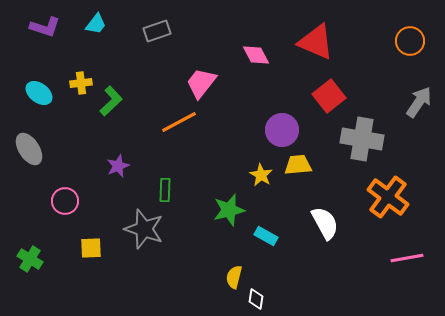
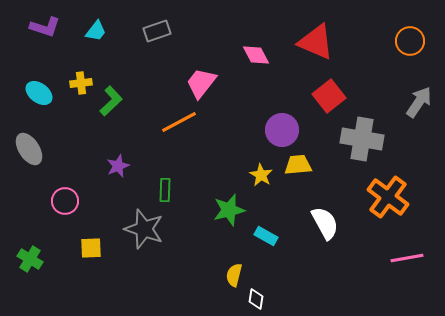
cyan trapezoid: moved 7 px down
yellow semicircle: moved 2 px up
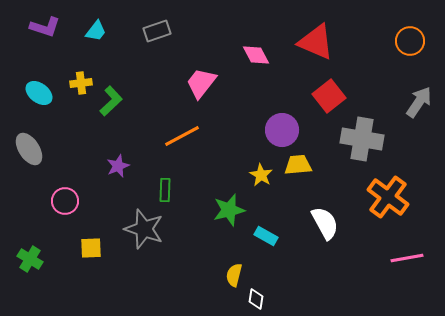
orange line: moved 3 px right, 14 px down
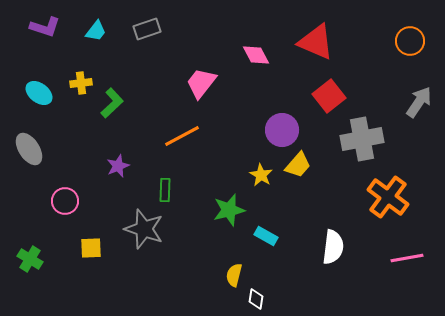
gray rectangle: moved 10 px left, 2 px up
green L-shape: moved 1 px right, 2 px down
gray cross: rotated 21 degrees counterclockwise
yellow trapezoid: rotated 136 degrees clockwise
white semicircle: moved 8 px right, 24 px down; rotated 36 degrees clockwise
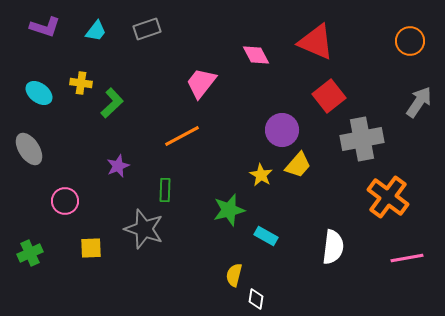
yellow cross: rotated 15 degrees clockwise
green cross: moved 6 px up; rotated 35 degrees clockwise
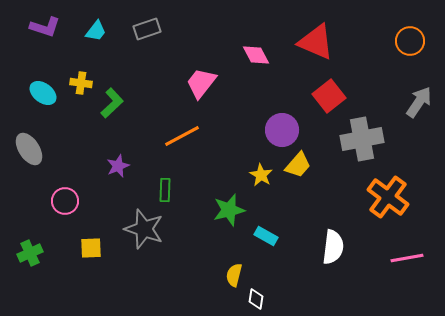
cyan ellipse: moved 4 px right
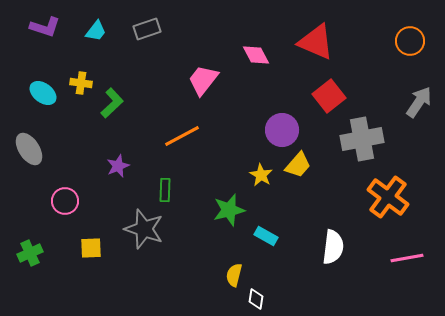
pink trapezoid: moved 2 px right, 3 px up
